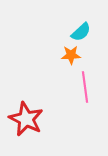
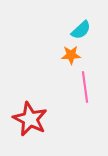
cyan semicircle: moved 2 px up
red star: moved 4 px right
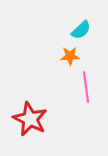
orange star: moved 1 px left, 1 px down
pink line: moved 1 px right
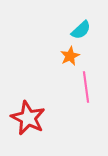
orange star: rotated 24 degrees counterclockwise
red star: moved 2 px left, 1 px up
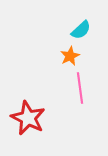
pink line: moved 6 px left, 1 px down
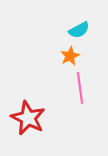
cyan semicircle: moved 2 px left; rotated 15 degrees clockwise
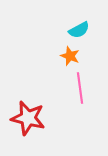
orange star: rotated 24 degrees counterclockwise
red star: rotated 12 degrees counterclockwise
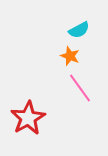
pink line: rotated 28 degrees counterclockwise
red star: rotated 28 degrees clockwise
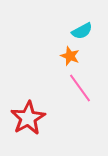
cyan semicircle: moved 3 px right, 1 px down
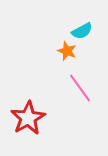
orange star: moved 3 px left, 5 px up
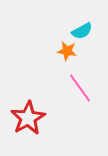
orange star: rotated 12 degrees counterclockwise
